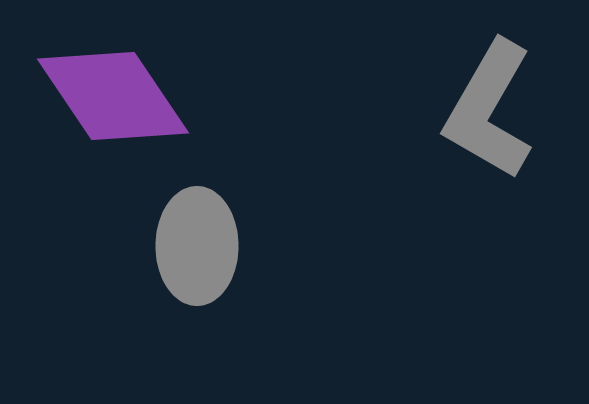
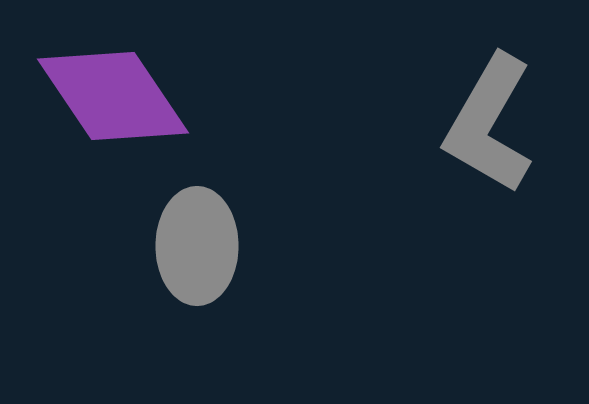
gray L-shape: moved 14 px down
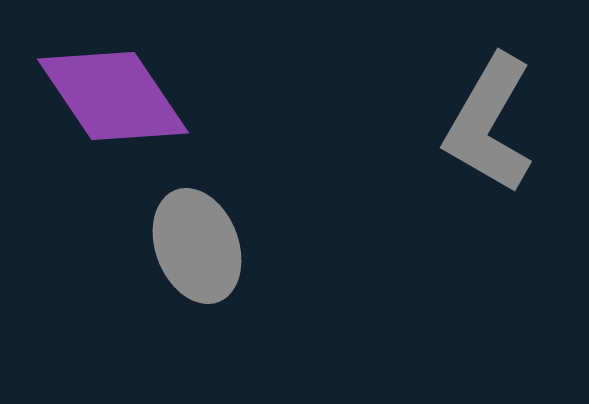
gray ellipse: rotated 21 degrees counterclockwise
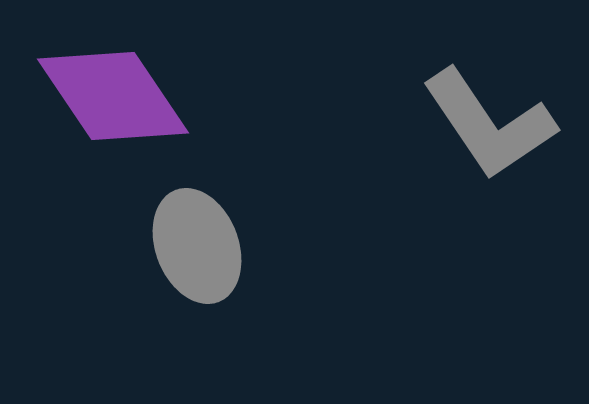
gray L-shape: rotated 64 degrees counterclockwise
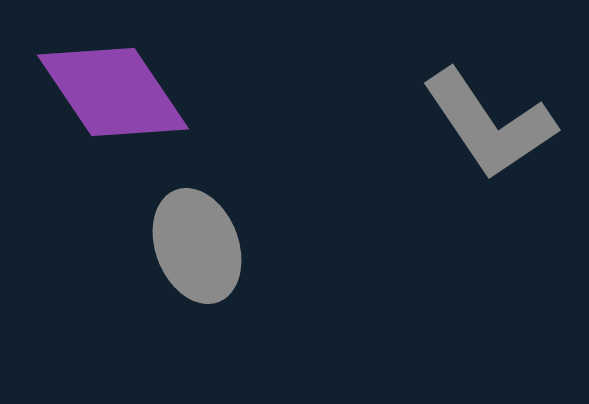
purple diamond: moved 4 px up
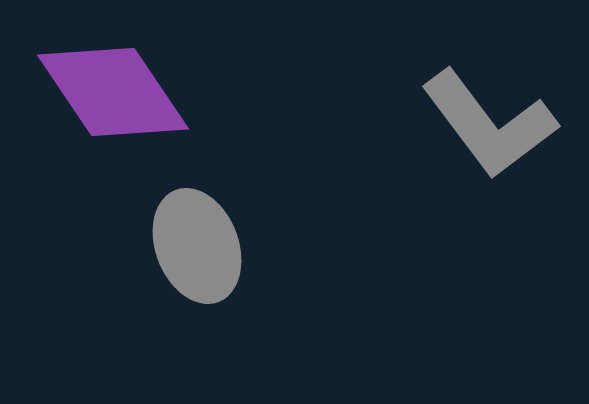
gray L-shape: rotated 3 degrees counterclockwise
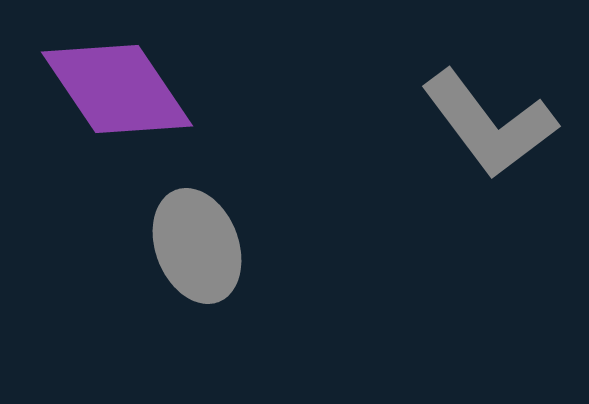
purple diamond: moved 4 px right, 3 px up
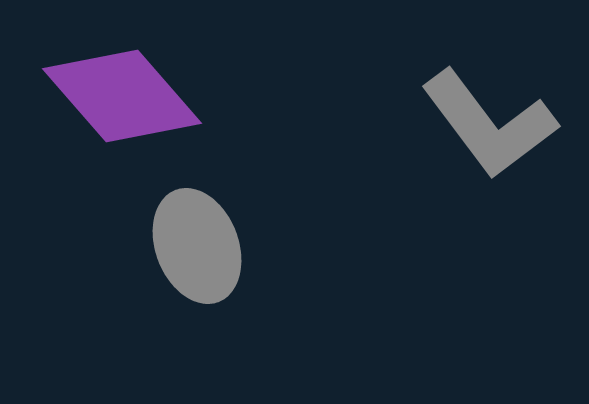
purple diamond: moved 5 px right, 7 px down; rotated 7 degrees counterclockwise
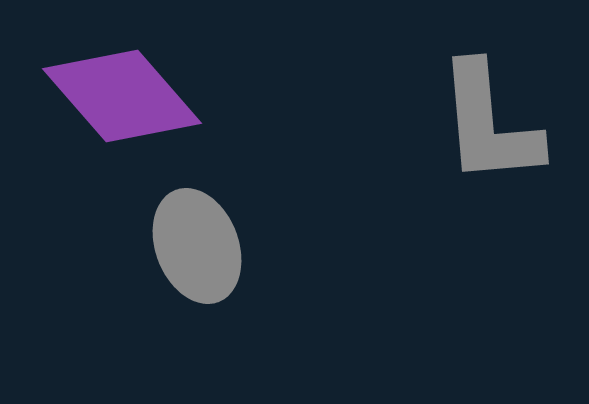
gray L-shape: rotated 32 degrees clockwise
